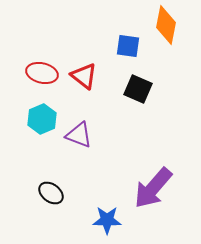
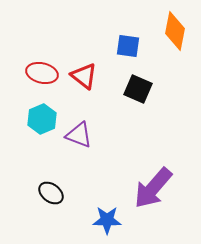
orange diamond: moved 9 px right, 6 px down
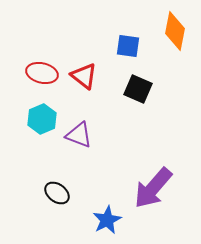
black ellipse: moved 6 px right
blue star: rotated 28 degrees counterclockwise
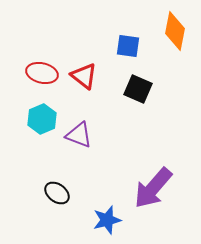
blue star: rotated 12 degrees clockwise
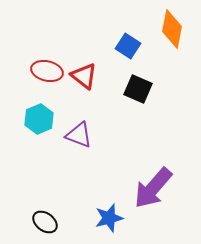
orange diamond: moved 3 px left, 2 px up
blue square: rotated 25 degrees clockwise
red ellipse: moved 5 px right, 2 px up
cyan hexagon: moved 3 px left
black ellipse: moved 12 px left, 29 px down
blue star: moved 2 px right, 2 px up
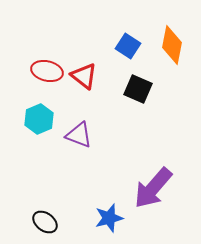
orange diamond: moved 16 px down
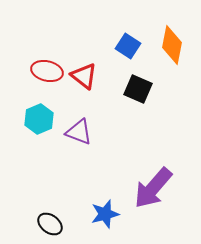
purple triangle: moved 3 px up
blue star: moved 4 px left, 4 px up
black ellipse: moved 5 px right, 2 px down
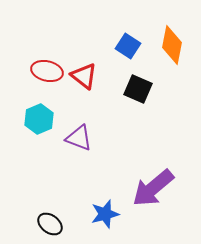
purple triangle: moved 6 px down
purple arrow: rotated 9 degrees clockwise
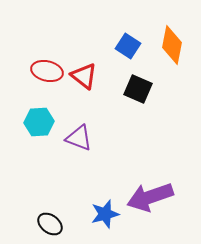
cyan hexagon: moved 3 px down; rotated 20 degrees clockwise
purple arrow: moved 3 px left, 9 px down; rotated 21 degrees clockwise
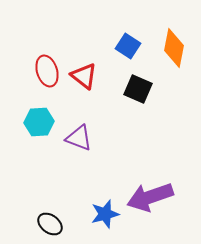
orange diamond: moved 2 px right, 3 px down
red ellipse: rotated 60 degrees clockwise
